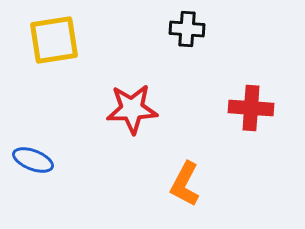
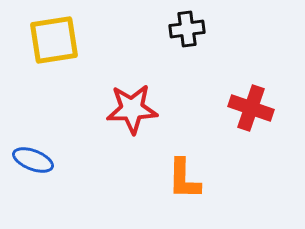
black cross: rotated 12 degrees counterclockwise
red cross: rotated 15 degrees clockwise
orange L-shape: moved 1 px left, 5 px up; rotated 27 degrees counterclockwise
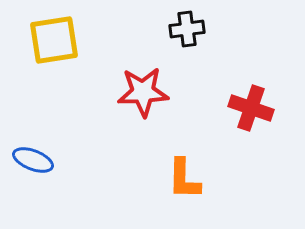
red star: moved 11 px right, 17 px up
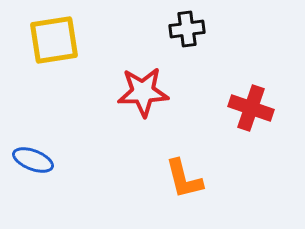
orange L-shape: rotated 15 degrees counterclockwise
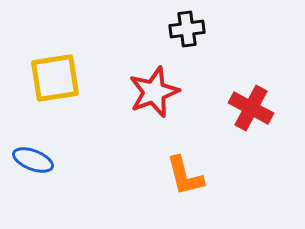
yellow square: moved 1 px right, 38 px down
red star: moved 11 px right; rotated 18 degrees counterclockwise
red cross: rotated 9 degrees clockwise
orange L-shape: moved 1 px right, 3 px up
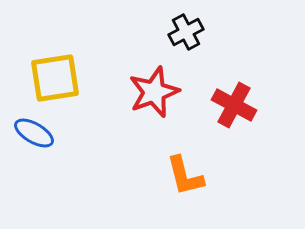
black cross: moved 1 px left, 3 px down; rotated 20 degrees counterclockwise
red cross: moved 17 px left, 3 px up
blue ellipse: moved 1 px right, 27 px up; rotated 9 degrees clockwise
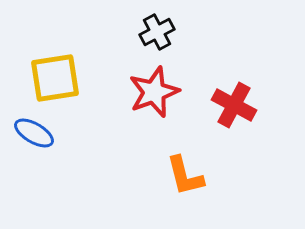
black cross: moved 29 px left
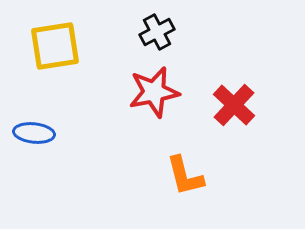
yellow square: moved 32 px up
red star: rotated 9 degrees clockwise
red cross: rotated 15 degrees clockwise
blue ellipse: rotated 24 degrees counterclockwise
